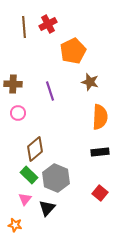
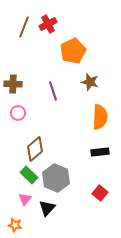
brown line: rotated 25 degrees clockwise
purple line: moved 3 px right
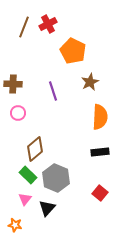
orange pentagon: rotated 20 degrees counterclockwise
brown star: rotated 30 degrees clockwise
green rectangle: moved 1 px left
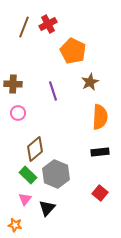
gray hexagon: moved 4 px up
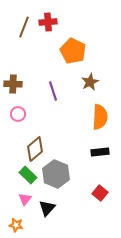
red cross: moved 2 px up; rotated 24 degrees clockwise
pink circle: moved 1 px down
orange star: moved 1 px right
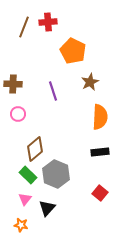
orange star: moved 5 px right
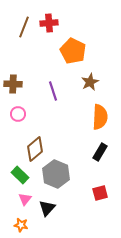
red cross: moved 1 px right, 1 px down
black rectangle: rotated 54 degrees counterclockwise
green rectangle: moved 8 px left
red square: rotated 35 degrees clockwise
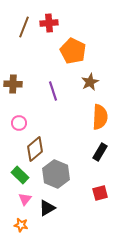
pink circle: moved 1 px right, 9 px down
black triangle: rotated 18 degrees clockwise
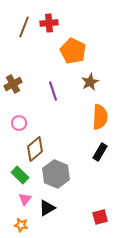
brown cross: rotated 30 degrees counterclockwise
red square: moved 24 px down
